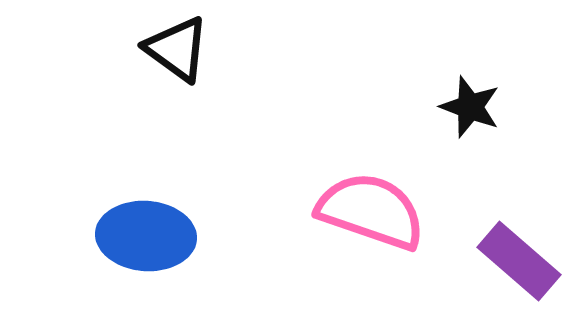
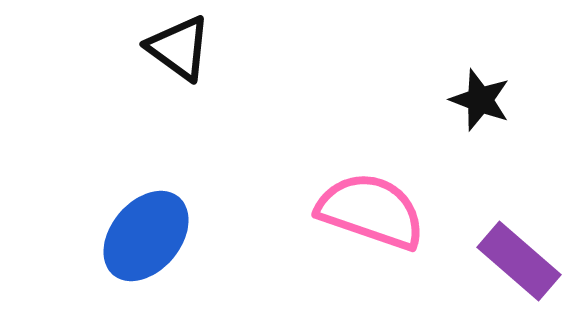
black triangle: moved 2 px right, 1 px up
black star: moved 10 px right, 7 px up
blue ellipse: rotated 54 degrees counterclockwise
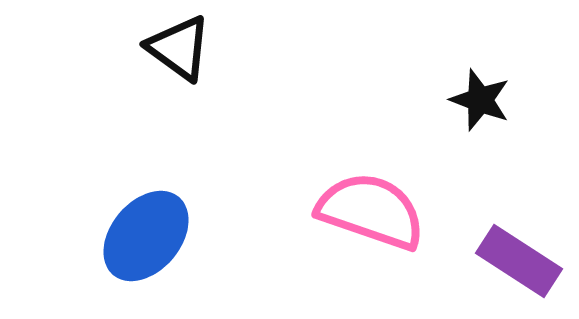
purple rectangle: rotated 8 degrees counterclockwise
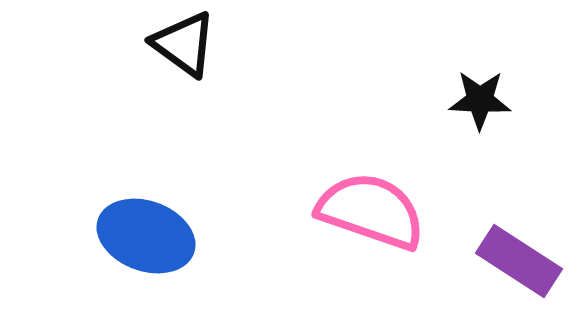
black triangle: moved 5 px right, 4 px up
black star: rotated 18 degrees counterclockwise
blue ellipse: rotated 70 degrees clockwise
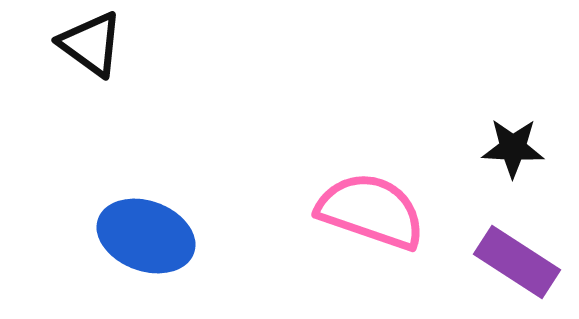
black triangle: moved 93 px left
black star: moved 33 px right, 48 px down
purple rectangle: moved 2 px left, 1 px down
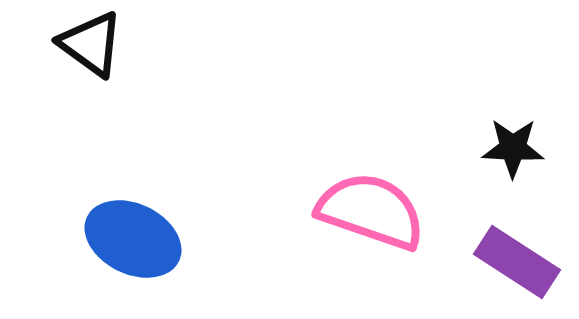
blue ellipse: moved 13 px left, 3 px down; rotated 6 degrees clockwise
